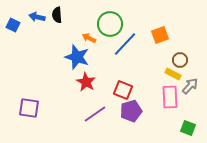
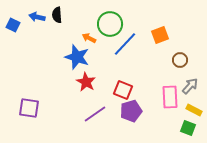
yellow rectangle: moved 21 px right, 36 px down
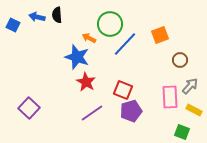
purple square: rotated 35 degrees clockwise
purple line: moved 3 px left, 1 px up
green square: moved 6 px left, 4 px down
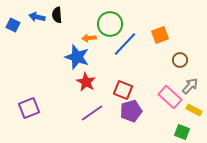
orange arrow: rotated 32 degrees counterclockwise
pink rectangle: rotated 45 degrees counterclockwise
purple square: rotated 25 degrees clockwise
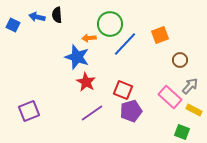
purple square: moved 3 px down
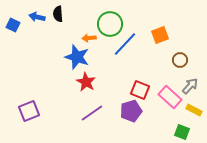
black semicircle: moved 1 px right, 1 px up
red square: moved 17 px right
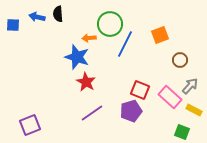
blue square: rotated 24 degrees counterclockwise
blue line: rotated 16 degrees counterclockwise
purple square: moved 1 px right, 14 px down
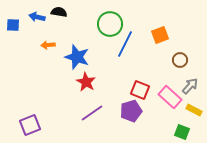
black semicircle: moved 1 px right, 2 px up; rotated 105 degrees clockwise
orange arrow: moved 41 px left, 7 px down
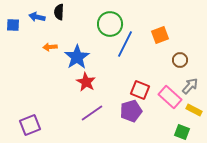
black semicircle: rotated 98 degrees counterclockwise
orange arrow: moved 2 px right, 2 px down
blue star: rotated 20 degrees clockwise
